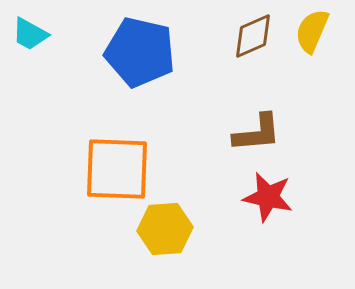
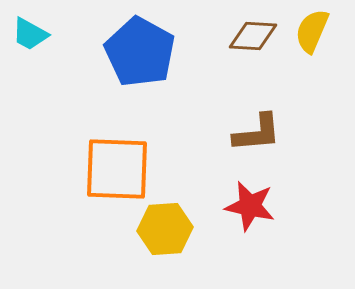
brown diamond: rotated 27 degrees clockwise
blue pentagon: rotated 16 degrees clockwise
red star: moved 18 px left, 9 px down
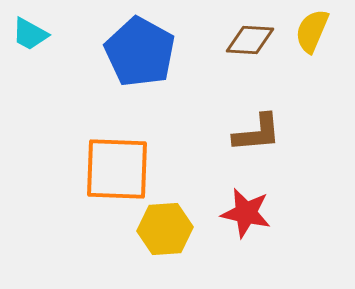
brown diamond: moved 3 px left, 4 px down
red star: moved 4 px left, 7 px down
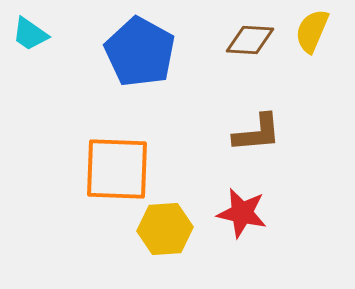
cyan trapezoid: rotated 6 degrees clockwise
red star: moved 4 px left
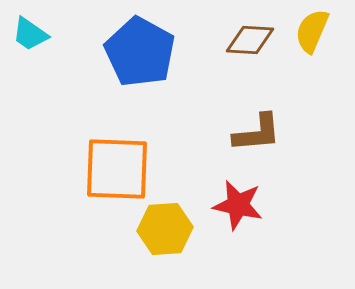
red star: moved 4 px left, 8 px up
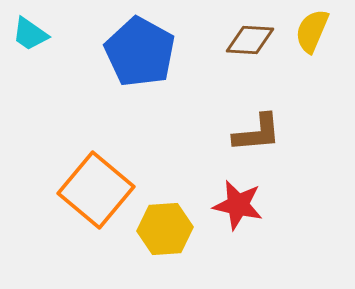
orange square: moved 21 px left, 21 px down; rotated 38 degrees clockwise
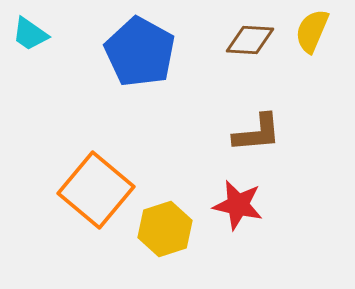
yellow hexagon: rotated 14 degrees counterclockwise
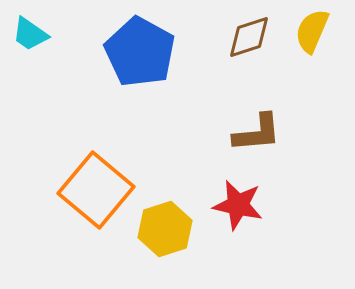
brown diamond: moved 1 px left, 3 px up; rotated 21 degrees counterclockwise
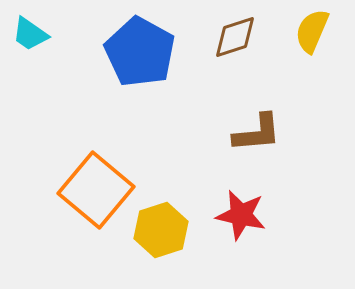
brown diamond: moved 14 px left
red star: moved 3 px right, 10 px down
yellow hexagon: moved 4 px left, 1 px down
